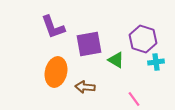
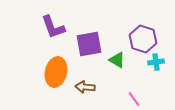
green triangle: moved 1 px right
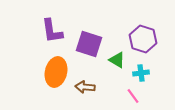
purple L-shape: moved 1 px left, 4 px down; rotated 12 degrees clockwise
purple square: rotated 28 degrees clockwise
cyan cross: moved 15 px left, 11 px down
pink line: moved 1 px left, 3 px up
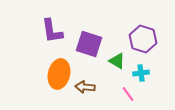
green triangle: moved 1 px down
orange ellipse: moved 3 px right, 2 px down
pink line: moved 5 px left, 2 px up
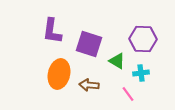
purple L-shape: rotated 16 degrees clockwise
purple hexagon: rotated 16 degrees counterclockwise
brown arrow: moved 4 px right, 2 px up
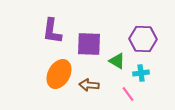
purple square: rotated 16 degrees counterclockwise
orange ellipse: rotated 16 degrees clockwise
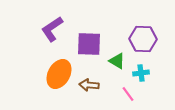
purple L-shape: moved 2 px up; rotated 48 degrees clockwise
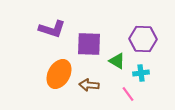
purple L-shape: rotated 128 degrees counterclockwise
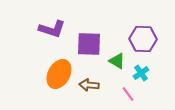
cyan cross: rotated 28 degrees counterclockwise
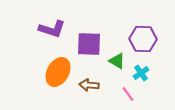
orange ellipse: moved 1 px left, 2 px up
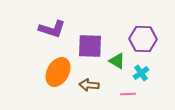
purple square: moved 1 px right, 2 px down
pink line: rotated 56 degrees counterclockwise
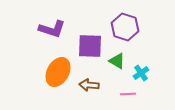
purple hexagon: moved 18 px left, 12 px up; rotated 16 degrees clockwise
